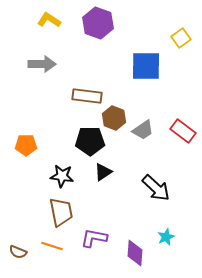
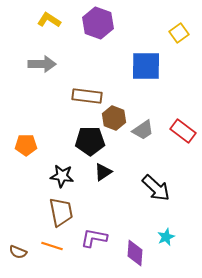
yellow square: moved 2 px left, 5 px up
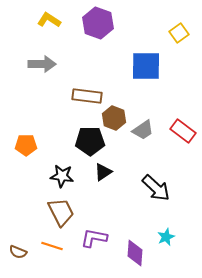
brown trapezoid: rotated 16 degrees counterclockwise
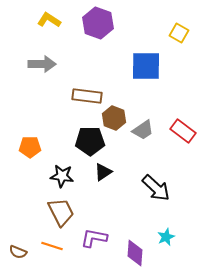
yellow square: rotated 24 degrees counterclockwise
orange pentagon: moved 4 px right, 2 px down
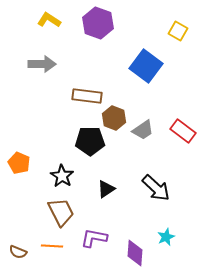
yellow square: moved 1 px left, 2 px up
blue square: rotated 36 degrees clockwise
orange pentagon: moved 11 px left, 16 px down; rotated 25 degrees clockwise
black triangle: moved 3 px right, 17 px down
black star: rotated 25 degrees clockwise
orange line: rotated 15 degrees counterclockwise
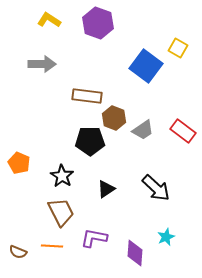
yellow square: moved 17 px down
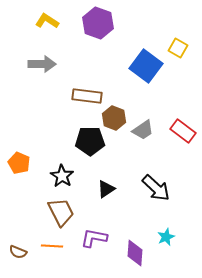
yellow L-shape: moved 2 px left, 1 px down
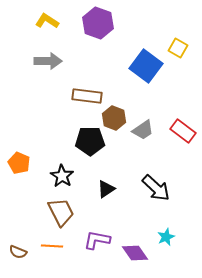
gray arrow: moved 6 px right, 3 px up
purple L-shape: moved 3 px right, 2 px down
purple diamond: rotated 40 degrees counterclockwise
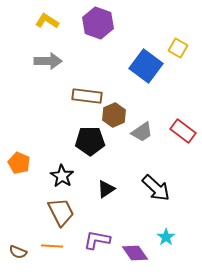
brown hexagon: moved 3 px up; rotated 15 degrees clockwise
gray trapezoid: moved 1 px left, 2 px down
cyan star: rotated 12 degrees counterclockwise
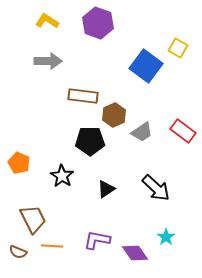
brown rectangle: moved 4 px left
brown trapezoid: moved 28 px left, 7 px down
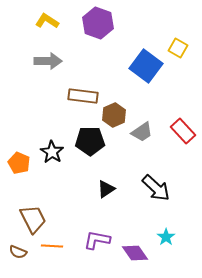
red rectangle: rotated 10 degrees clockwise
black star: moved 10 px left, 24 px up
